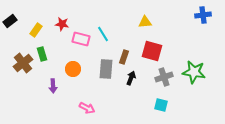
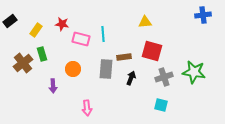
cyan line: rotated 28 degrees clockwise
brown rectangle: rotated 64 degrees clockwise
pink arrow: rotated 56 degrees clockwise
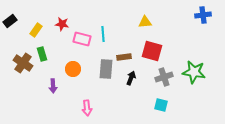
pink rectangle: moved 1 px right
brown cross: rotated 18 degrees counterclockwise
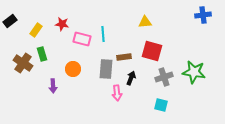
pink arrow: moved 30 px right, 15 px up
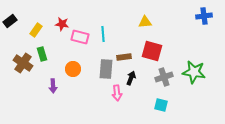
blue cross: moved 1 px right, 1 px down
pink rectangle: moved 2 px left, 2 px up
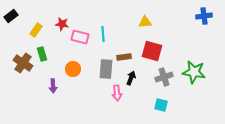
black rectangle: moved 1 px right, 5 px up
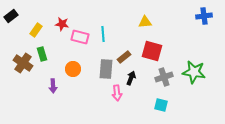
brown rectangle: rotated 32 degrees counterclockwise
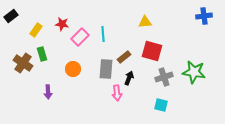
pink rectangle: rotated 60 degrees counterclockwise
black arrow: moved 2 px left
purple arrow: moved 5 px left, 6 px down
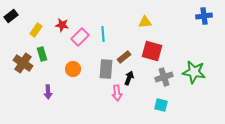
red star: moved 1 px down
